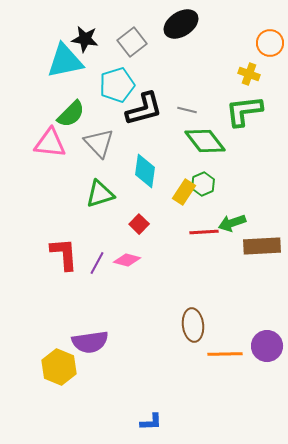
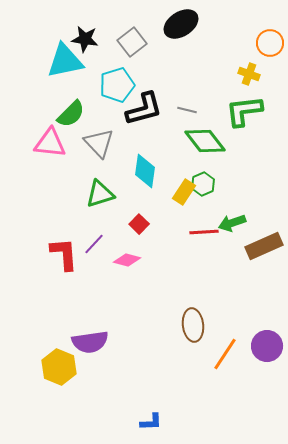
brown rectangle: moved 2 px right; rotated 21 degrees counterclockwise
purple line: moved 3 px left, 19 px up; rotated 15 degrees clockwise
orange line: rotated 56 degrees counterclockwise
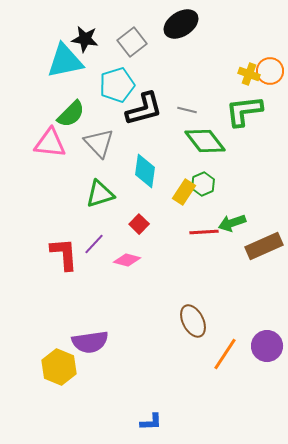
orange circle: moved 28 px down
brown ellipse: moved 4 px up; rotated 20 degrees counterclockwise
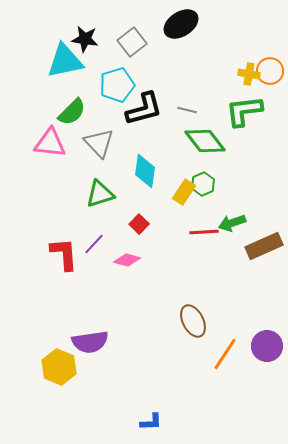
yellow cross: rotated 10 degrees counterclockwise
green semicircle: moved 1 px right, 2 px up
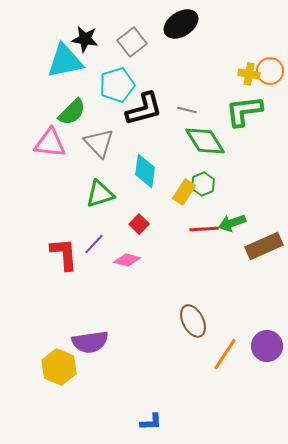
green diamond: rotated 6 degrees clockwise
red line: moved 3 px up
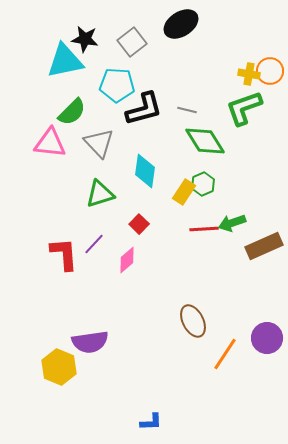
cyan pentagon: rotated 20 degrees clockwise
green L-shape: moved 3 px up; rotated 12 degrees counterclockwise
pink diamond: rotated 56 degrees counterclockwise
purple circle: moved 8 px up
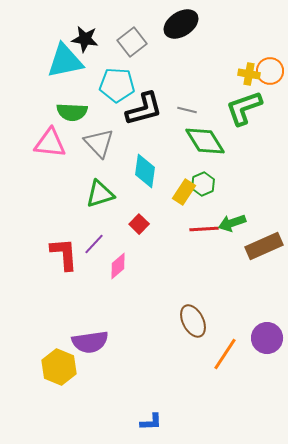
green semicircle: rotated 48 degrees clockwise
pink diamond: moved 9 px left, 6 px down
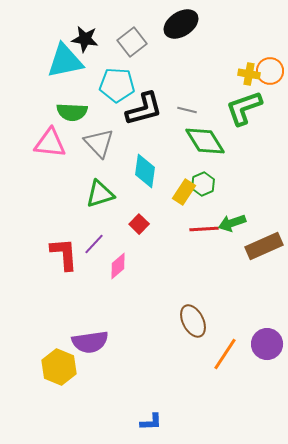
purple circle: moved 6 px down
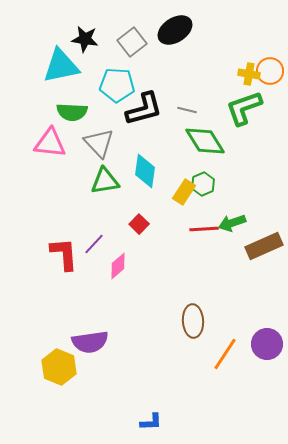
black ellipse: moved 6 px left, 6 px down
cyan triangle: moved 4 px left, 5 px down
green triangle: moved 5 px right, 13 px up; rotated 8 degrees clockwise
brown ellipse: rotated 24 degrees clockwise
